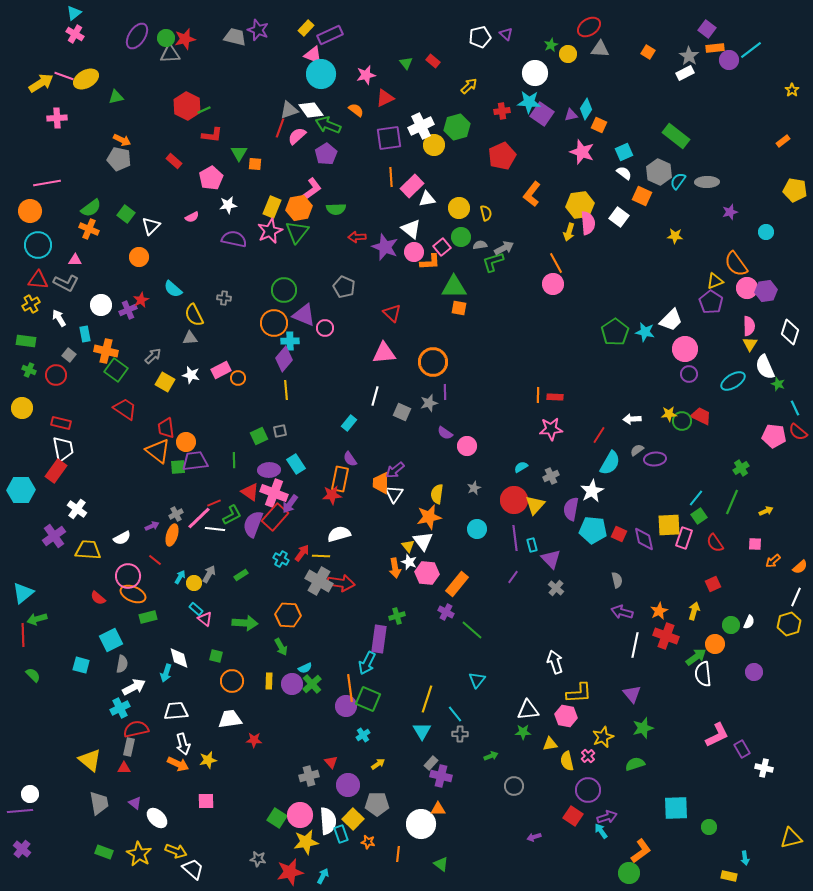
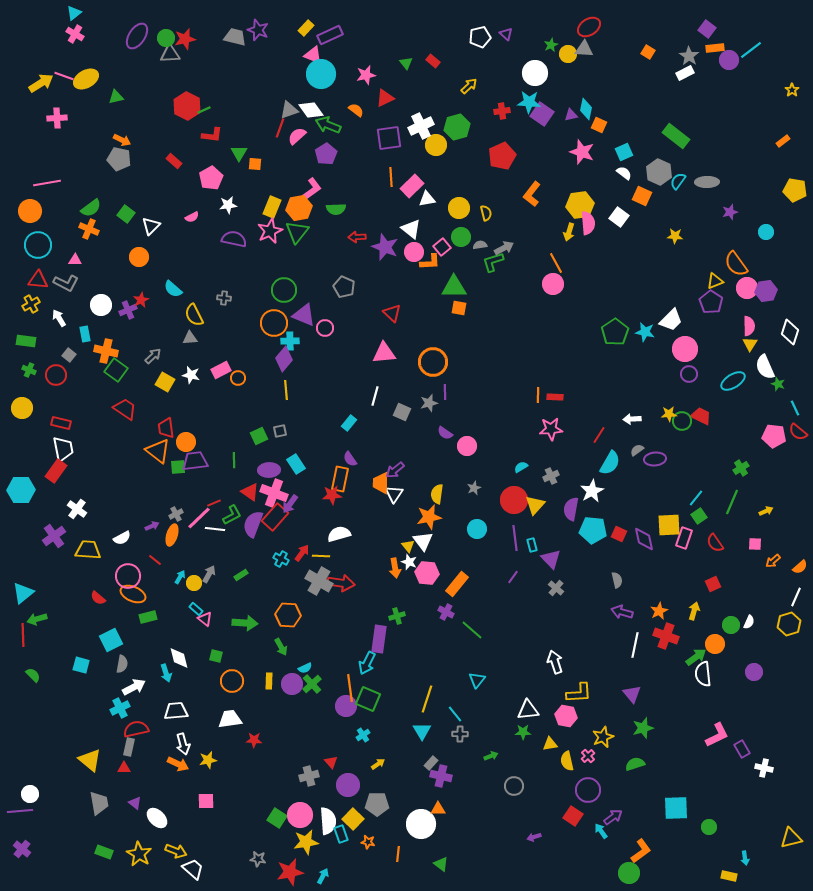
gray triangle at (600, 49): moved 16 px left
cyan diamond at (586, 109): rotated 20 degrees counterclockwise
yellow circle at (434, 145): moved 2 px right
cyan arrow at (166, 673): rotated 36 degrees counterclockwise
purple arrow at (607, 817): moved 6 px right; rotated 18 degrees counterclockwise
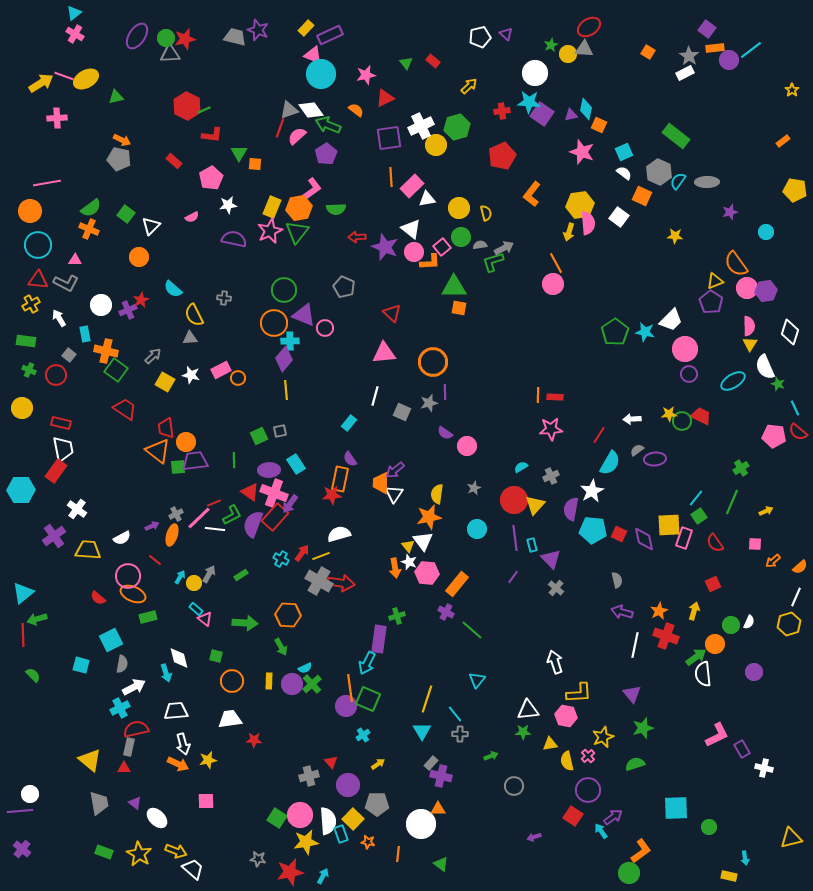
yellow line at (321, 556): rotated 24 degrees counterclockwise
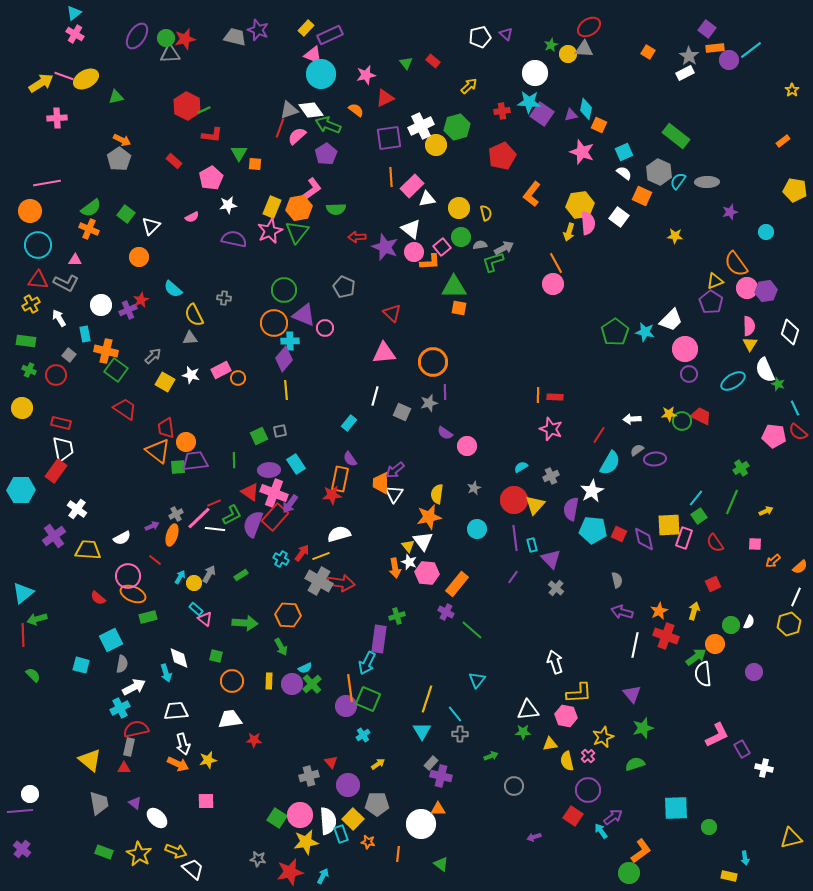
gray pentagon at (119, 159): rotated 25 degrees clockwise
white semicircle at (765, 367): moved 3 px down
pink star at (551, 429): rotated 25 degrees clockwise
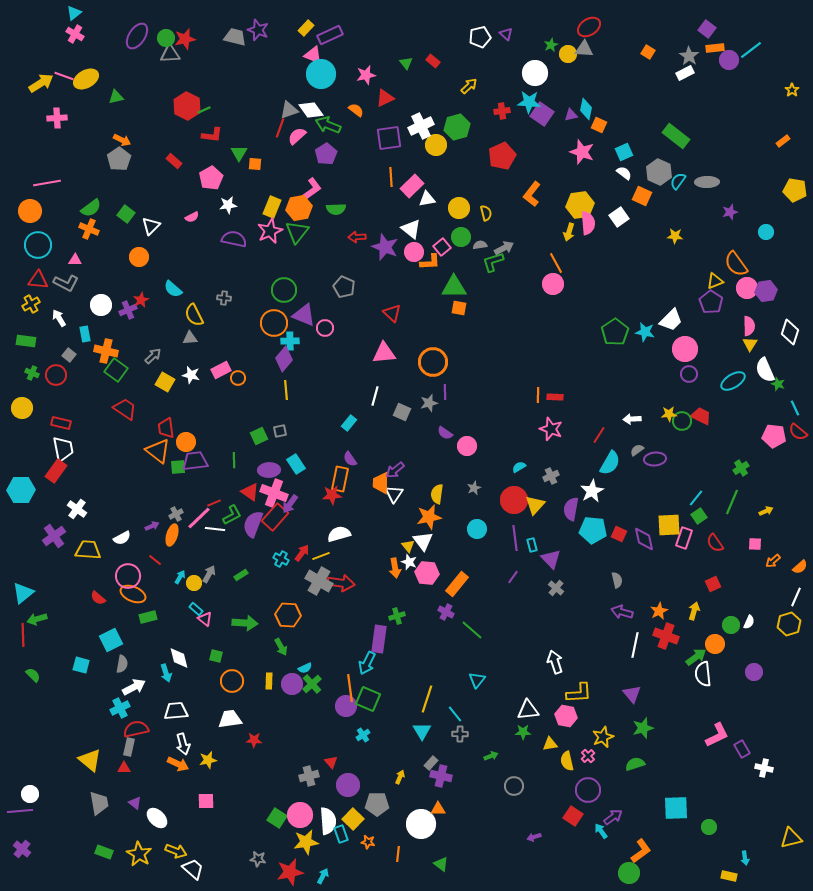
white square at (619, 217): rotated 18 degrees clockwise
green cross at (29, 370): moved 3 px right, 3 px down
cyan semicircle at (521, 467): moved 2 px left
yellow arrow at (378, 764): moved 22 px right, 13 px down; rotated 32 degrees counterclockwise
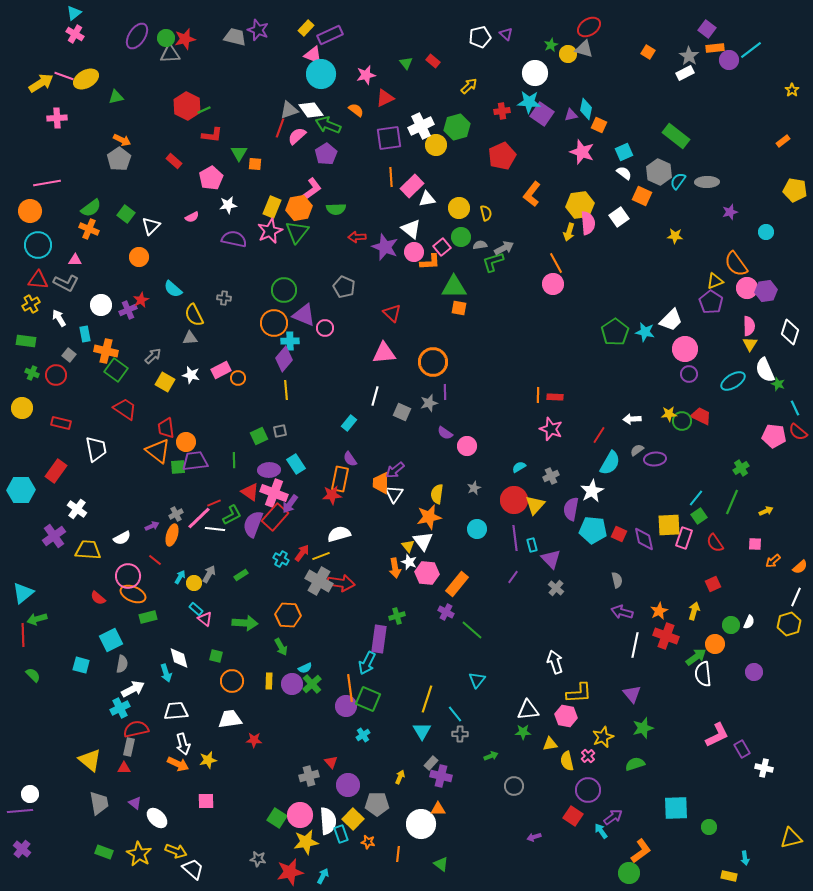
gray triangle at (584, 49): rotated 12 degrees clockwise
white trapezoid at (63, 449): moved 33 px right
white arrow at (134, 687): moved 1 px left, 2 px down
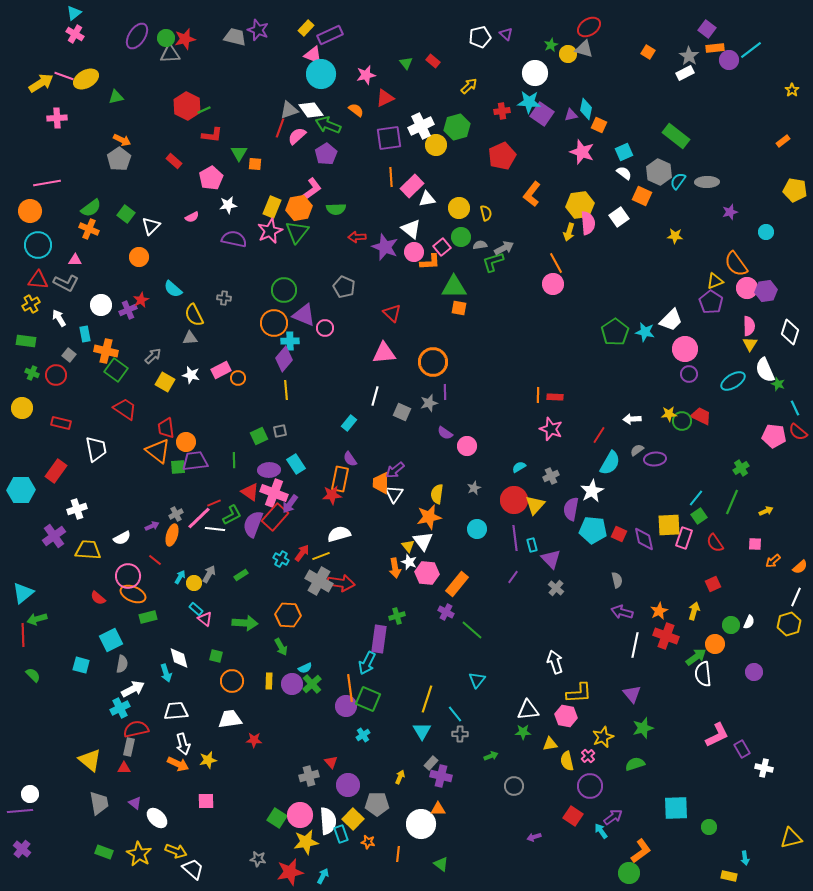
white cross at (77, 509): rotated 36 degrees clockwise
purple circle at (588, 790): moved 2 px right, 4 px up
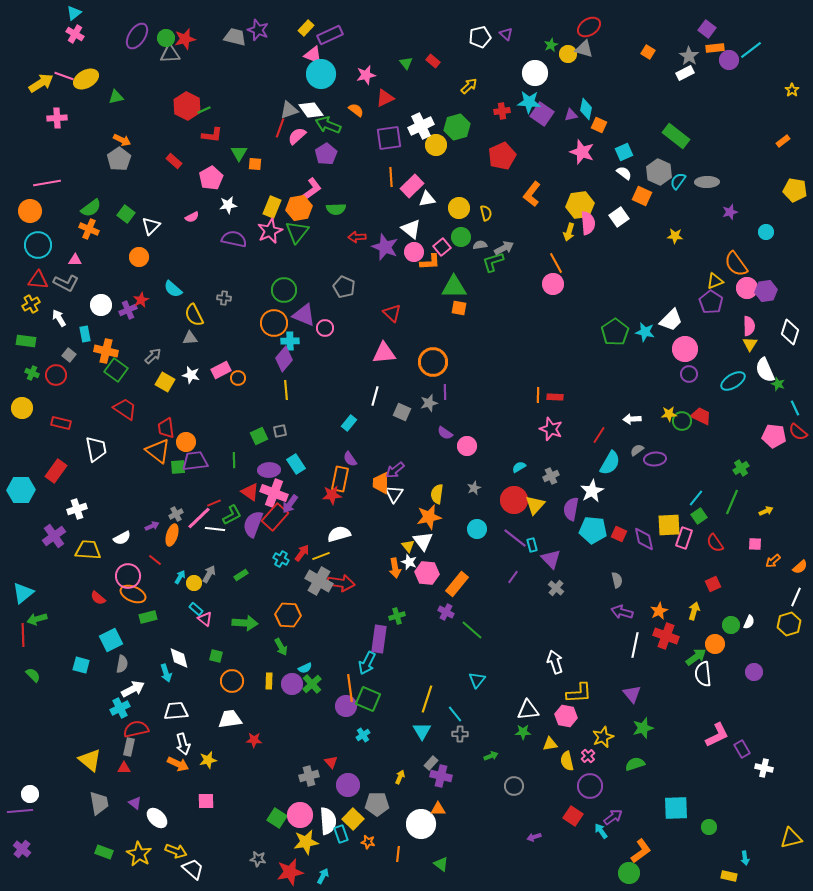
purple line at (515, 538): rotated 45 degrees counterclockwise
